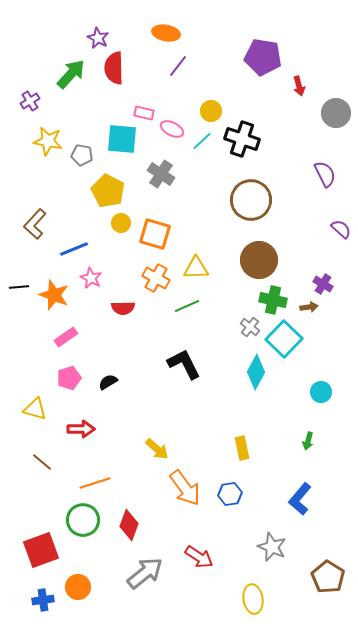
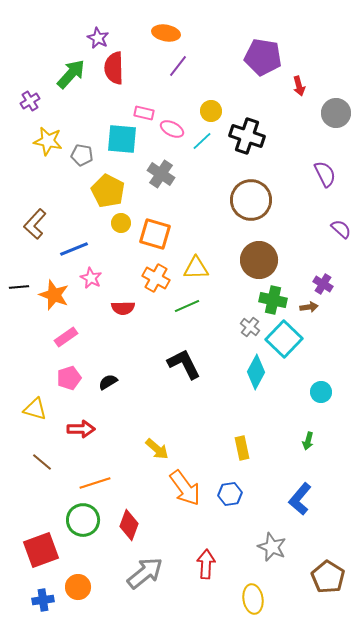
black cross at (242, 139): moved 5 px right, 3 px up
red arrow at (199, 557): moved 7 px right, 7 px down; rotated 120 degrees counterclockwise
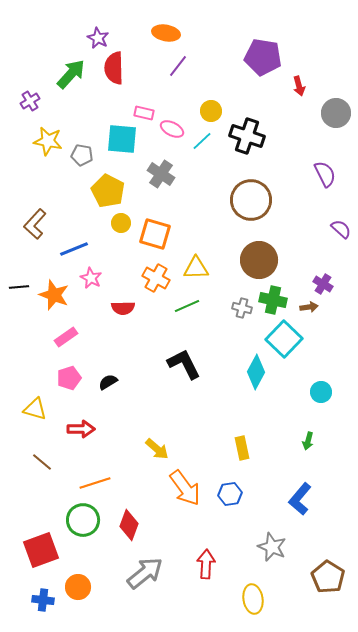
gray cross at (250, 327): moved 8 px left, 19 px up; rotated 24 degrees counterclockwise
blue cross at (43, 600): rotated 15 degrees clockwise
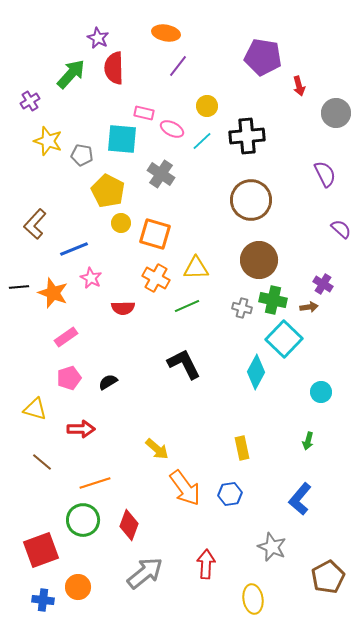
yellow circle at (211, 111): moved 4 px left, 5 px up
black cross at (247, 136): rotated 24 degrees counterclockwise
yellow star at (48, 141): rotated 8 degrees clockwise
orange star at (54, 295): moved 1 px left, 2 px up
brown pentagon at (328, 577): rotated 12 degrees clockwise
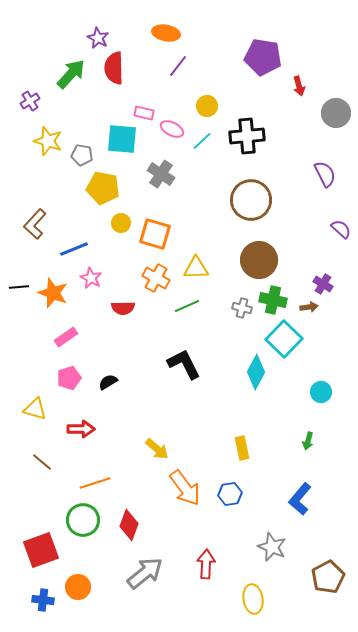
yellow pentagon at (108, 191): moved 5 px left, 3 px up; rotated 16 degrees counterclockwise
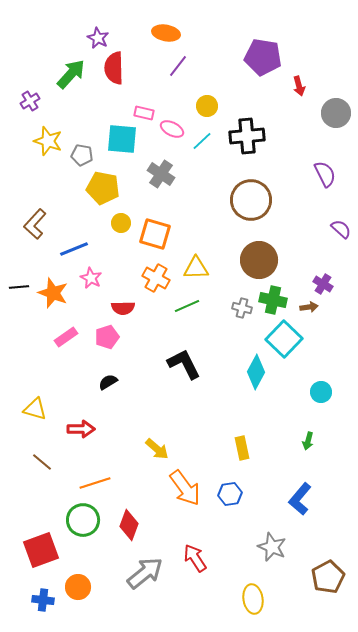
pink pentagon at (69, 378): moved 38 px right, 41 px up
red arrow at (206, 564): moved 11 px left, 6 px up; rotated 36 degrees counterclockwise
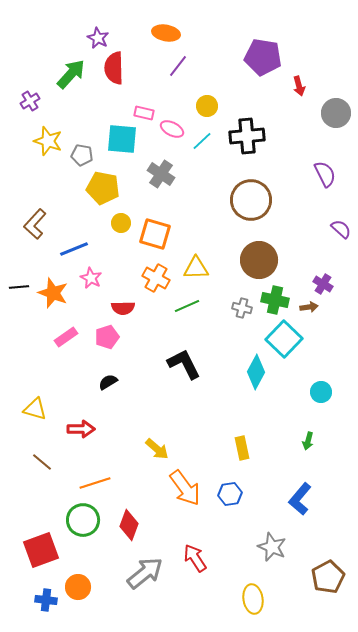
green cross at (273, 300): moved 2 px right
blue cross at (43, 600): moved 3 px right
